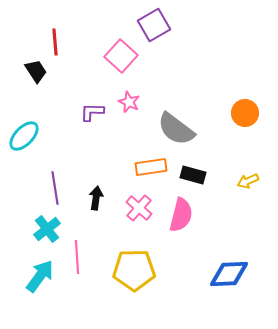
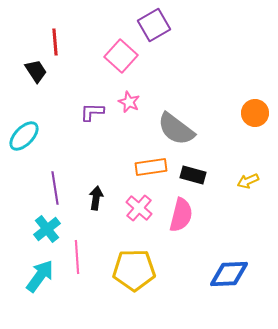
orange circle: moved 10 px right
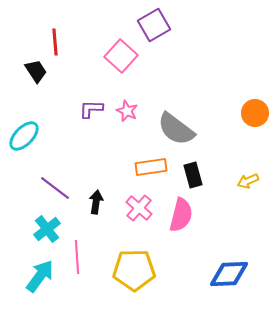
pink star: moved 2 px left, 9 px down
purple L-shape: moved 1 px left, 3 px up
black rectangle: rotated 60 degrees clockwise
purple line: rotated 44 degrees counterclockwise
black arrow: moved 4 px down
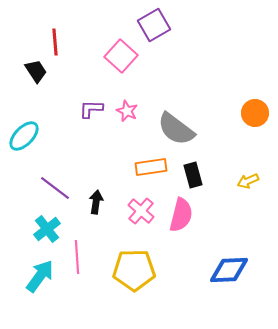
pink cross: moved 2 px right, 3 px down
blue diamond: moved 4 px up
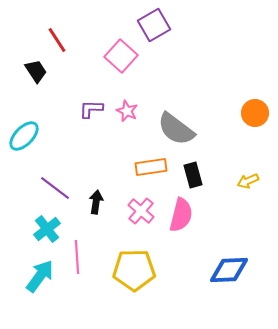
red line: moved 2 px right, 2 px up; rotated 28 degrees counterclockwise
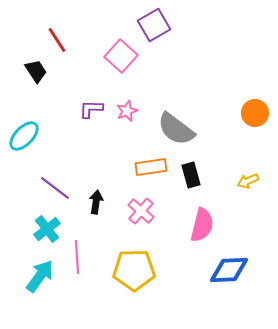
pink star: rotated 25 degrees clockwise
black rectangle: moved 2 px left
pink semicircle: moved 21 px right, 10 px down
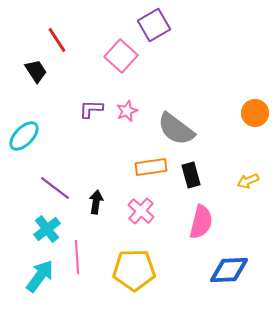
pink semicircle: moved 1 px left, 3 px up
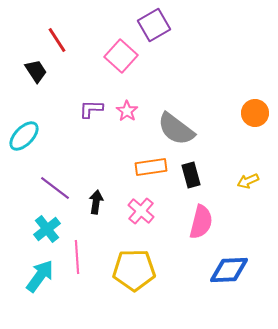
pink star: rotated 15 degrees counterclockwise
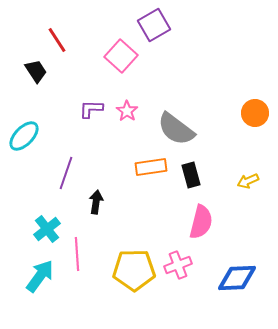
purple line: moved 11 px right, 15 px up; rotated 72 degrees clockwise
pink cross: moved 37 px right, 54 px down; rotated 28 degrees clockwise
pink line: moved 3 px up
blue diamond: moved 8 px right, 8 px down
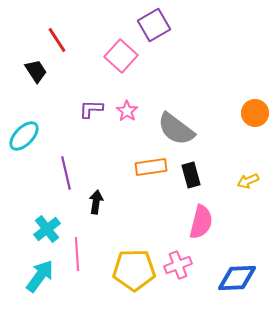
purple line: rotated 32 degrees counterclockwise
